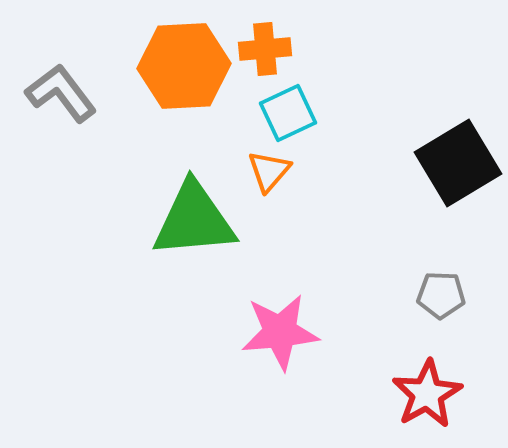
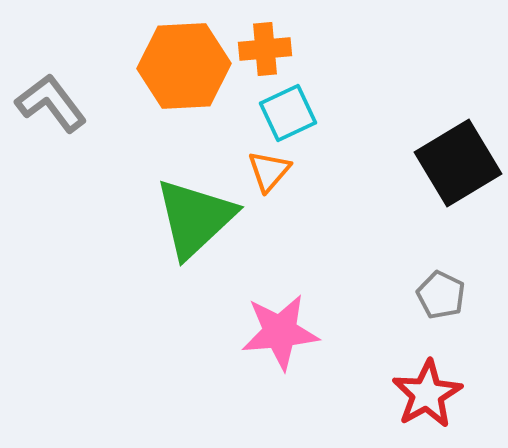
gray L-shape: moved 10 px left, 10 px down
green triangle: moved 1 px right, 2 px up; rotated 38 degrees counterclockwise
gray pentagon: rotated 24 degrees clockwise
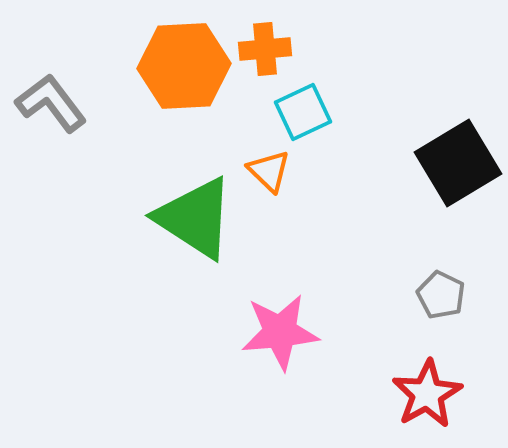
cyan square: moved 15 px right, 1 px up
orange triangle: rotated 27 degrees counterclockwise
green triangle: rotated 44 degrees counterclockwise
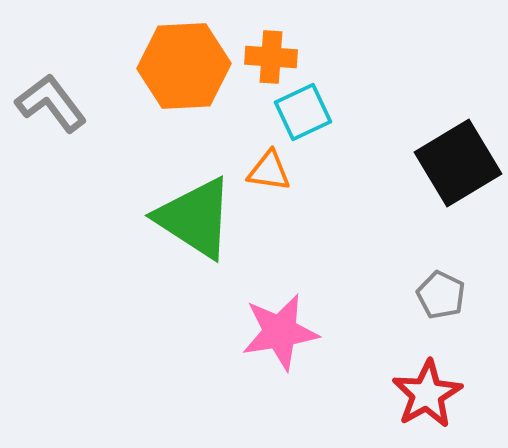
orange cross: moved 6 px right, 8 px down; rotated 9 degrees clockwise
orange triangle: rotated 36 degrees counterclockwise
pink star: rotated 4 degrees counterclockwise
